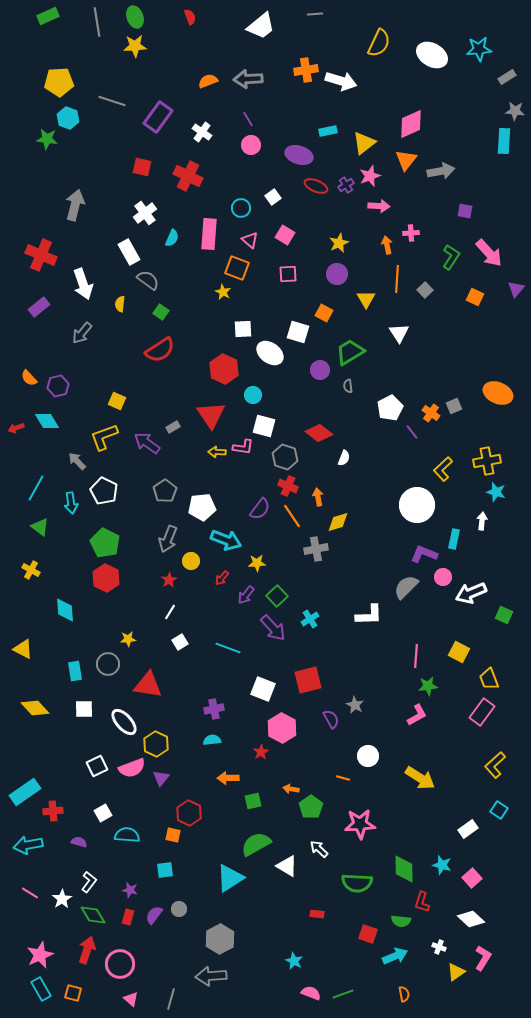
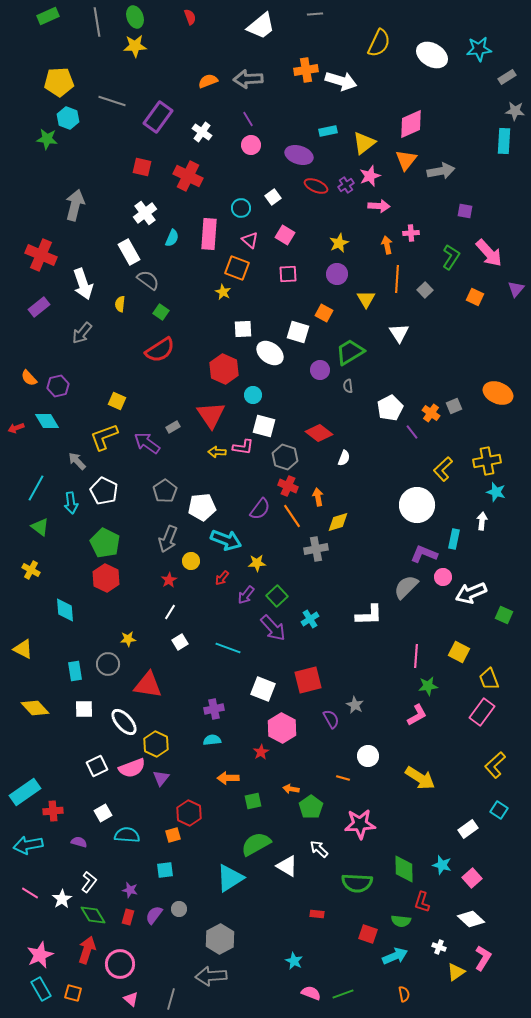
orange square at (173, 835): rotated 28 degrees counterclockwise
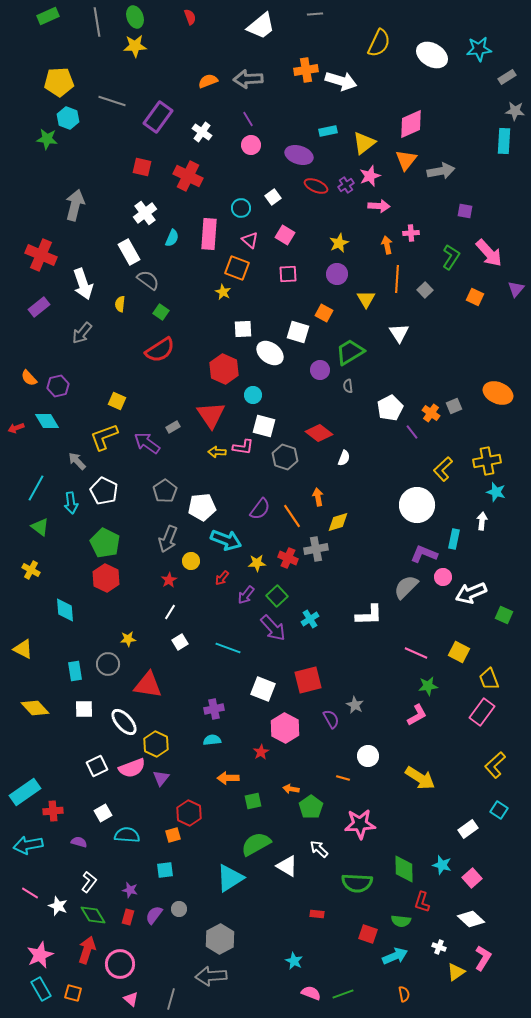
red cross at (288, 486): moved 72 px down
pink line at (416, 656): moved 3 px up; rotated 70 degrees counterclockwise
pink hexagon at (282, 728): moved 3 px right
white star at (62, 899): moved 4 px left, 7 px down; rotated 18 degrees counterclockwise
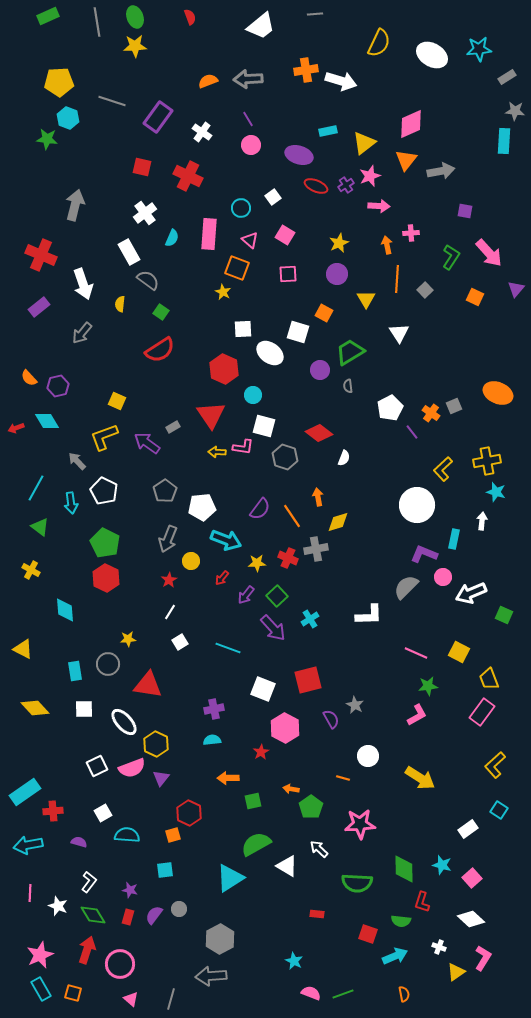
pink line at (30, 893): rotated 60 degrees clockwise
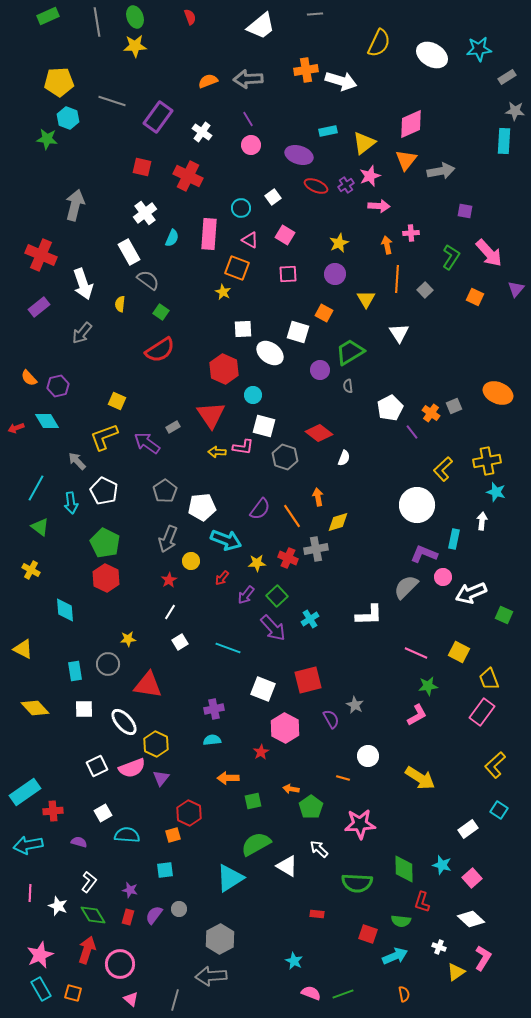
pink triangle at (250, 240): rotated 12 degrees counterclockwise
purple circle at (337, 274): moved 2 px left
gray line at (171, 999): moved 4 px right, 1 px down
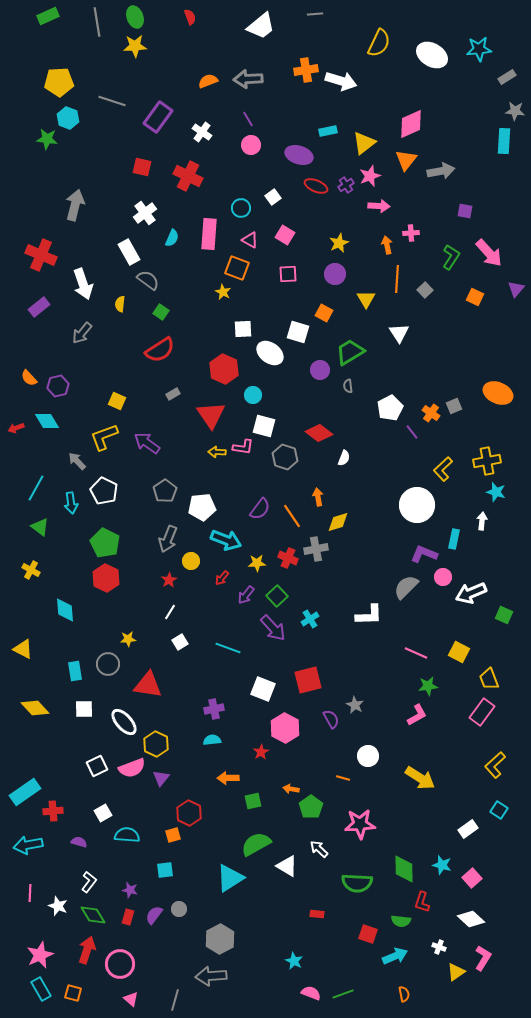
gray rectangle at (173, 427): moved 33 px up
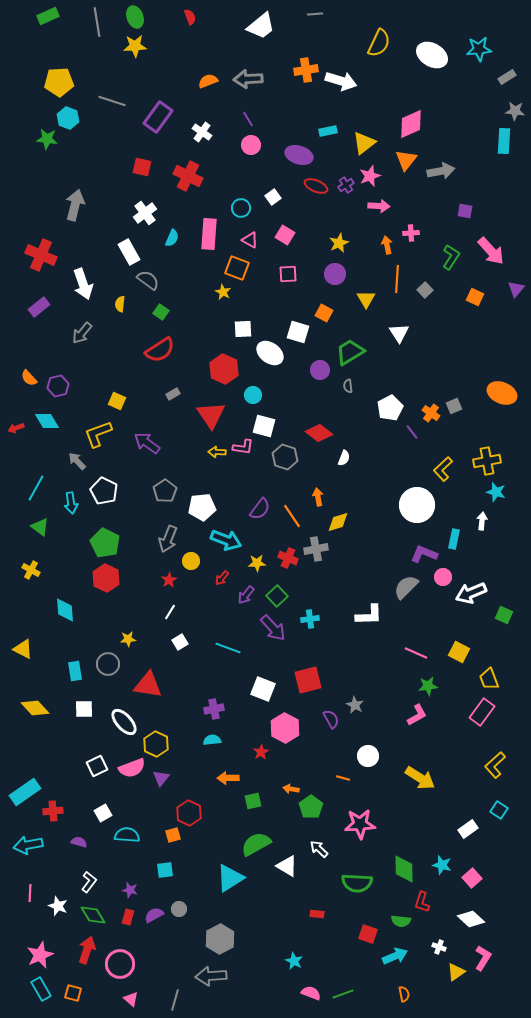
pink arrow at (489, 253): moved 2 px right, 2 px up
orange ellipse at (498, 393): moved 4 px right
yellow L-shape at (104, 437): moved 6 px left, 3 px up
cyan cross at (310, 619): rotated 24 degrees clockwise
purple semicircle at (154, 915): rotated 24 degrees clockwise
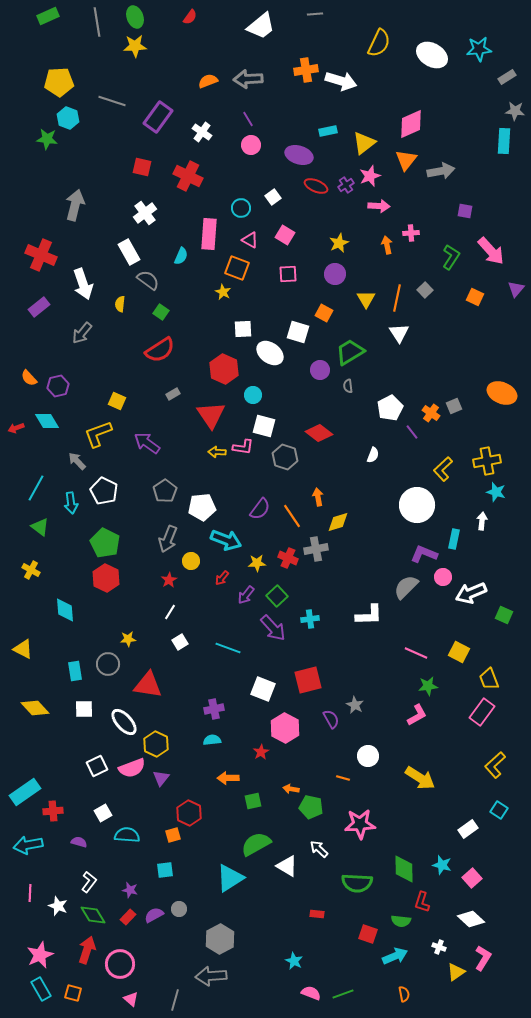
red semicircle at (190, 17): rotated 56 degrees clockwise
cyan semicircle at (172, 238): moved 9 px right, 18 px down
orange line at (397, 279): moved 19 px down; rotated 8 degrees clockwise
white semicircle at (344, 458): moved 29 px right, 3 px up
green pentagon at (311, 807): rotated 25 degrees counterclockwise
red rectangle at (128, 917): rotated 28 degrees clockwise
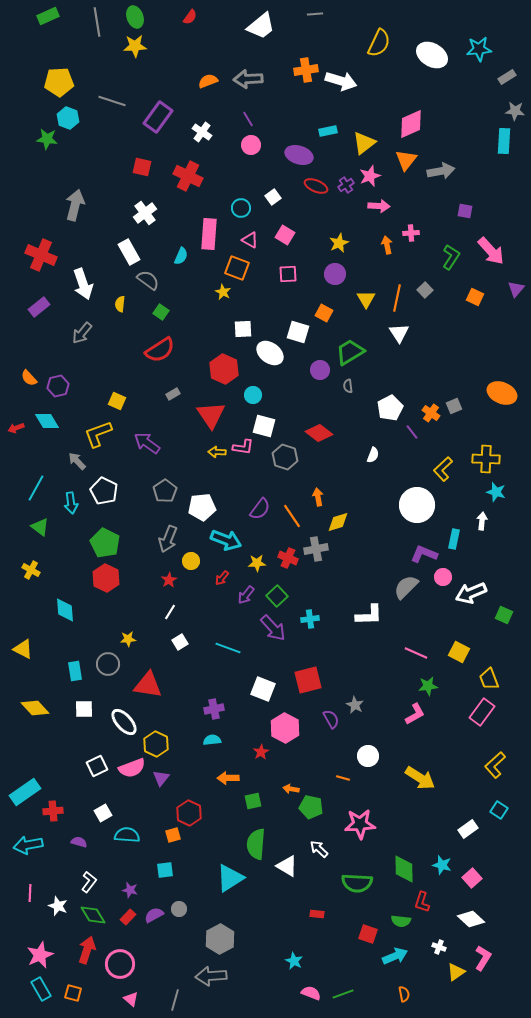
yellow cross at (487, 461): moved 1 px left, 2 px up; rotated 12 degrees clockwise
pink L-shape at (417, 715): moved 2 px left, 1 px up
green semicircle at (256, 844): rotated 56 degrees counterclockwise
